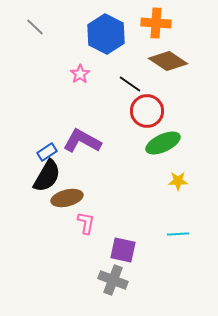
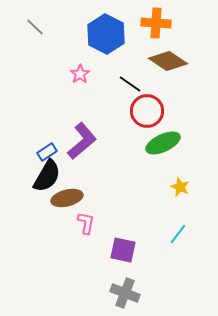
purple L-shape: rotated 111 degrees clockwise
yellow star: moved 2 px right, 6 px down; rotated 24 degrees clockwise
cyan line: rotated 50 degrees counterclockwise
gray cross: moved 12 px right, 13 px down
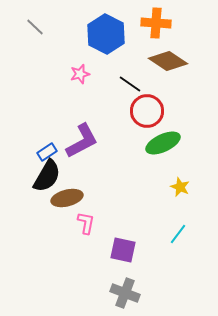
pink star: rotated 18 degrees clockwise
purple L-shape: rotated 12 degrees clockwise
